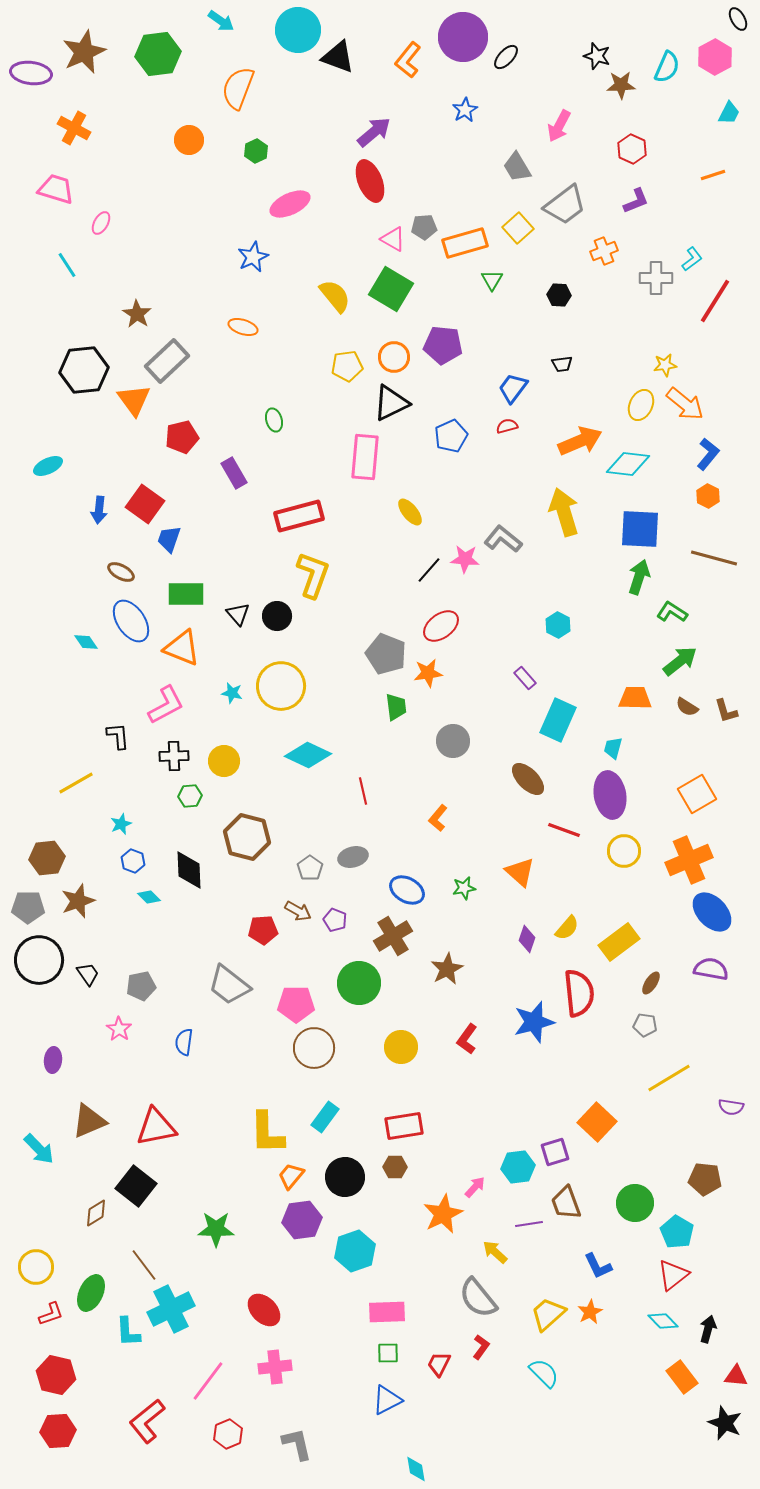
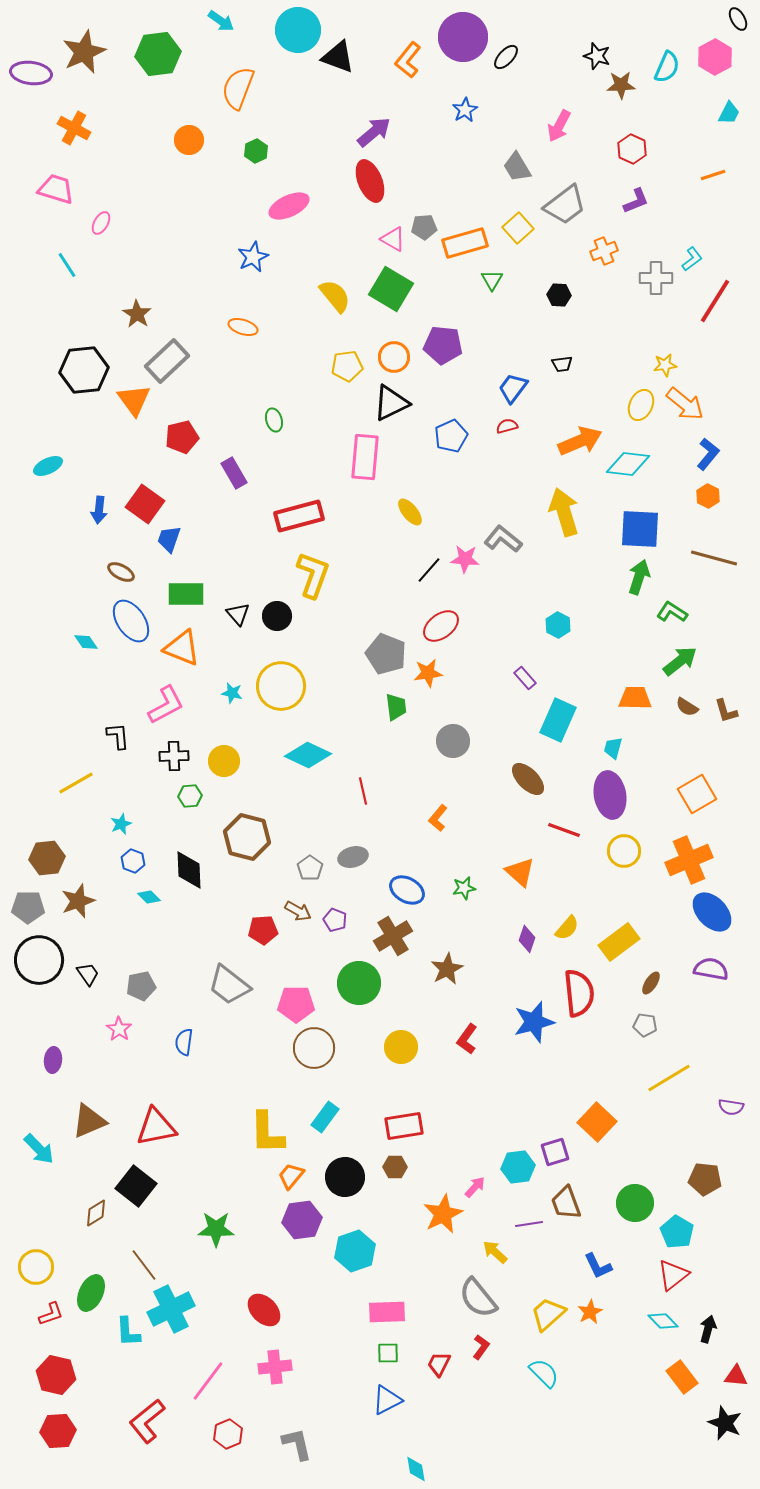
pink ellipse at (290, 204): moved 1 px left, 2 px down
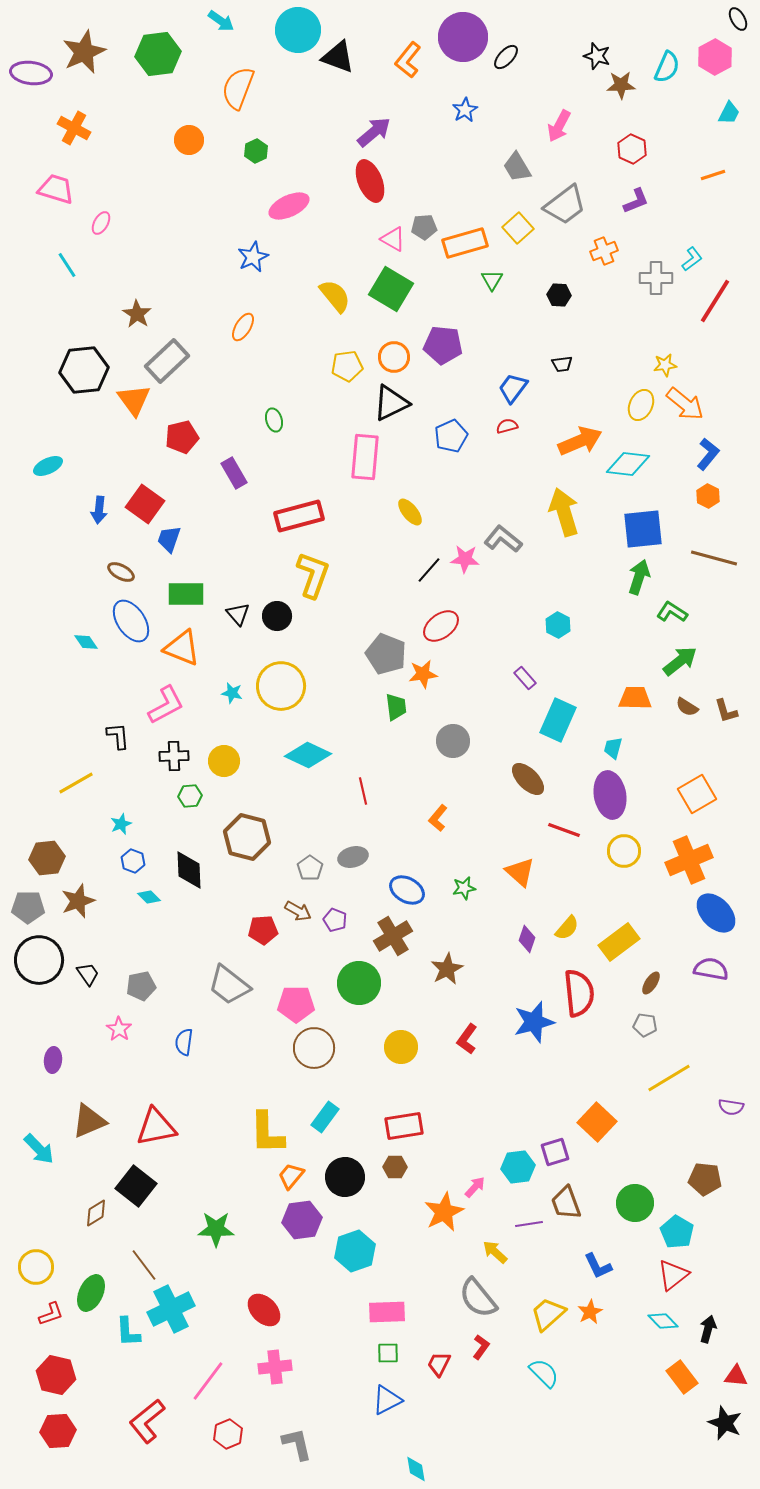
orange ellipse at (243, 327): rotated 76 degrees counterclockwise
blue square at (640, 529): moved 3 px right; rotated 9 degrees counterclockwise
orange star at (428, 673): moved 5 px left, 1 px down
blue ellipse at (712, 912): moved 4 px right, 1 px down
orange star at (443, 1214): moved 1 px right, 2 px up
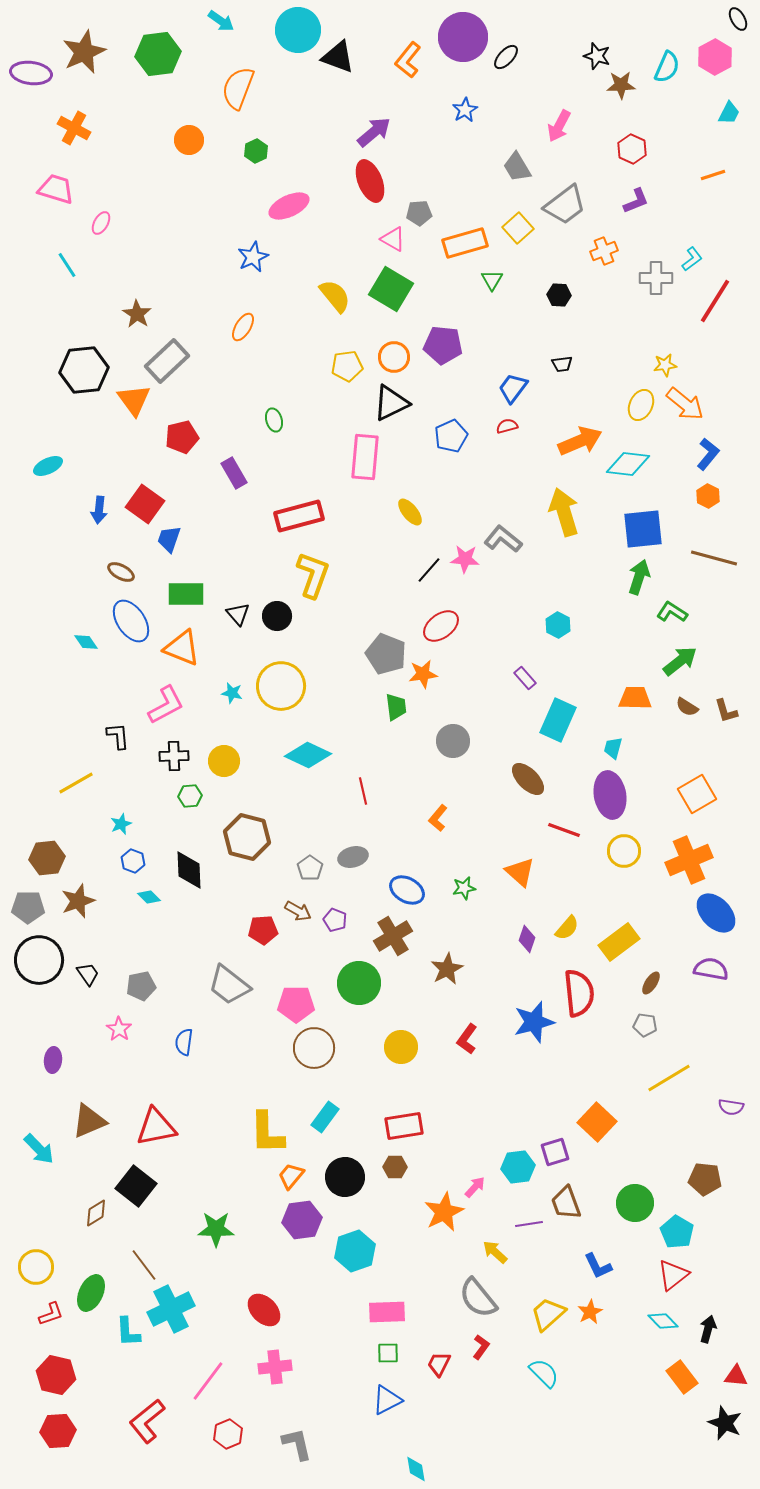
gray pentagon at (424, 227): moved 5 px left, 14 px up
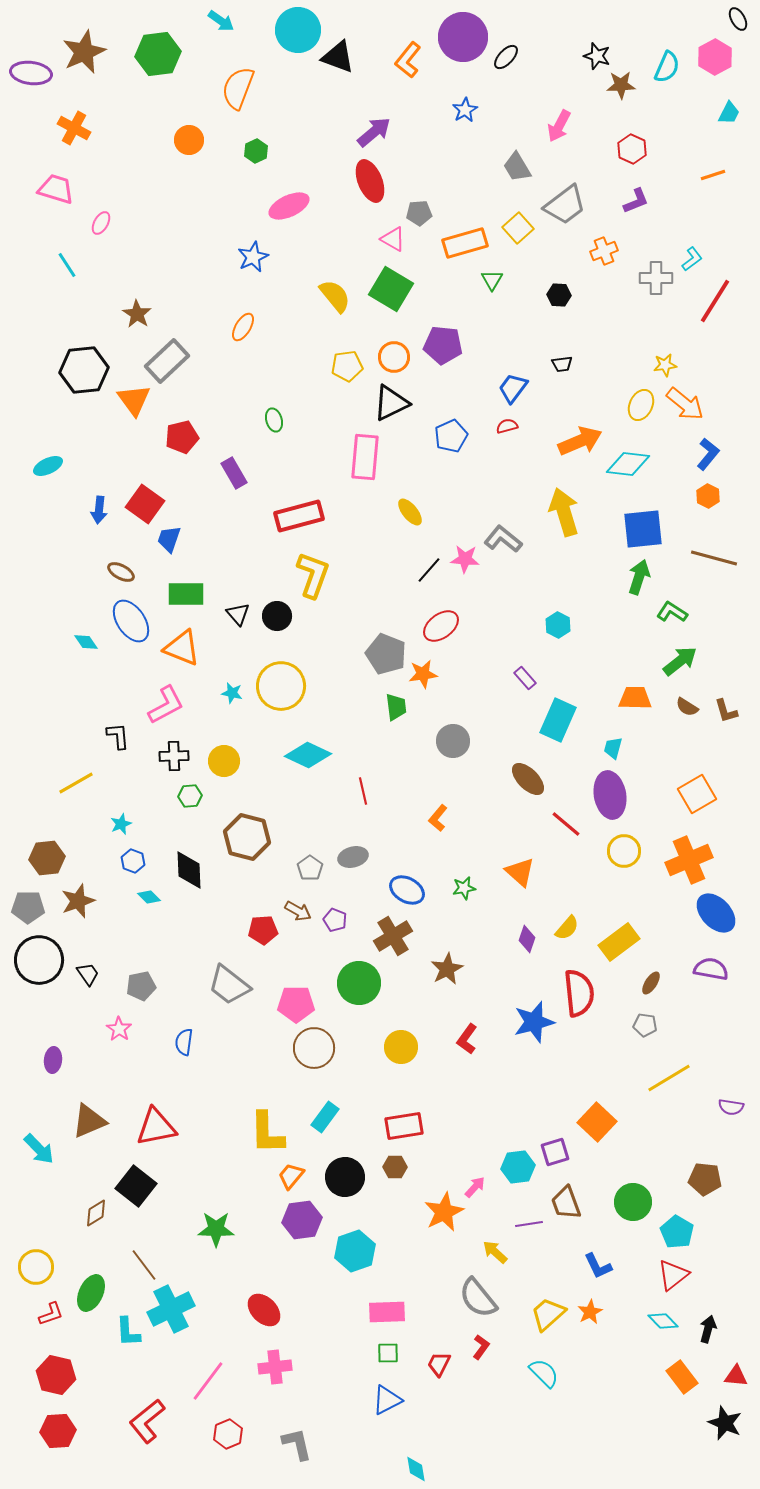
red line at (564, 830): moved 2 px right, 6 px up; rotated 20 degrees clockwise
green circle at (635, 1203): moved 2 px left, 1 px up
